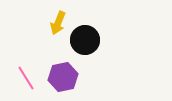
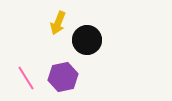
black circle: moved 2 px right
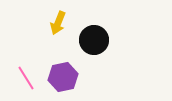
black circle: moved 7 px right
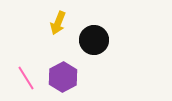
purple hexagon: rotated 16 degrees counterclockwise
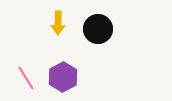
yellow arrow: rotated 20 degrees counterclockwise
black circle: moved 4 px right, 11 px up
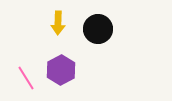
purple hexagon: moved 2 px left, 7 px up
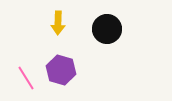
black circle: moved 9 px right
purple hexagon: rotated 16 degrees counterclockwise
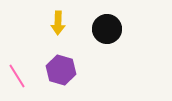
pink line: moved 9 px left, 2 px up
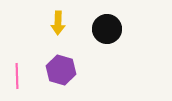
pink line: rotated 30 degrees clockwise
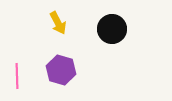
yellow arrow: rotated 30 degrees counterclockwise
black circle: moved 5 px right
